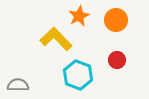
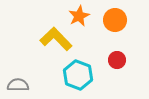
orange circle: moved 1 px left
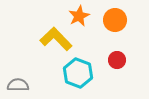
cyan hexagon: moved 2 px up
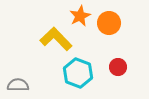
orange star: moved 1 px right
orange circle: moved 6 px left, 3 px down
red circle: moved 1 px right, 7 px down
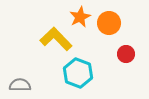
orange star: moved 1 px down
red circle: moved 8 px right, 13 px up
gray semicircle: moved 2 px right
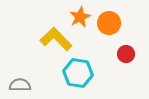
cyan hexagon: rotated 12 degrees counterclockwise
